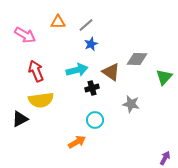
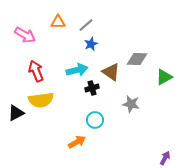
green triangle: rotated 18 degrees clockwise
black triangle: moved 4 px left, 6 px up
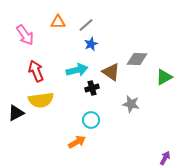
pink arrow: rotated 25 degrees clockwise
cyan circle: moved 4 px left
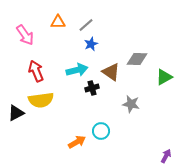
cyan circle: moved 10 px right, 11 px down
purple arrow: moved 1 px right, 2 px up
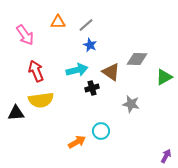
blue star: moved 1 px left, 1 px down; rotated 24 degrees counterclockwise
black triangle: rotated 24 degrees clockwise
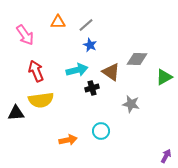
orange arrow: moved 9 px left, 2 px up; rotated 18 degrees clockwise
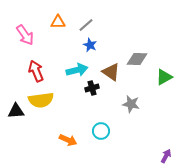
black triangle: moved 2 px up
orange arrow: rotated 36 degrees clockwise
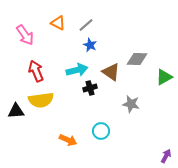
orange triangle: moved 1 px down; rotated 28 degrees clockwise
black cross: moved 2 px left
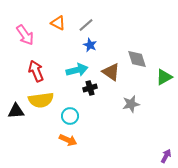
gray diamond: rotated 70 degrees clockwise
gray star: rotated 24 degrees counterclockwise
cyan circle: moved 31 px left, 15 px up
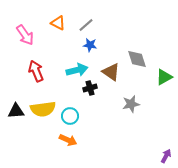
blue star: rotated 16 degrees counterclockwise
yellow semicircle: moved 2 px right, 9 px down
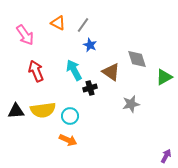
gray line: moved 3 px left; rotated 14 degrees counterclockwise
blue star: rotated 16 degrees clockwise
cyan arrow: moved 3 px left; rotated 105 degrees counterclockwise
yellow semicircle: moved 1 px down
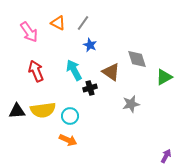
gray line: moved 2 px up
pink arrow: moved 4 px right, 3 px up
black triangle: moved 1 px right
